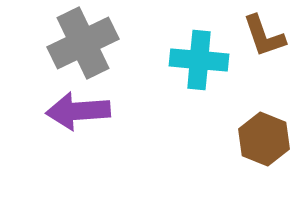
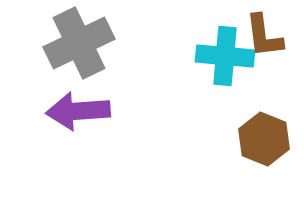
brown L-shape: rotated 12 degrees clockwise
gray cross: moved 4 px left
cyan cross: moved 26 px right, 4 px up
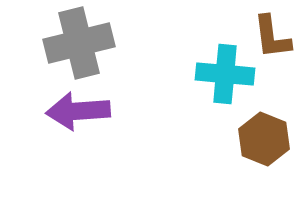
brown L-shape: moved 8 px right, 1 px down
gray cross: rotated 12 degrees clockwise
cyan cross: moved 18 px down
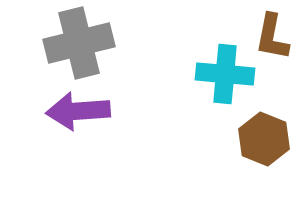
brown L-shape: rotated 18 degrees clockwise
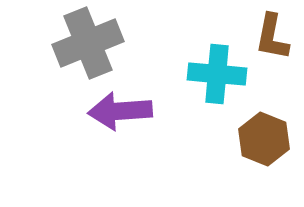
gray cross: moved 9 px right; rotated 8 degrees counterclockwise
cyan cross: moved 8 px left
purple arrow: moved 42 px right
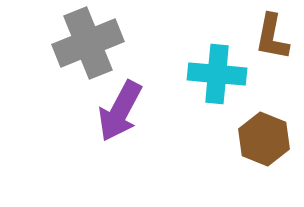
purple arrow: rotated 58 degrees counterclockwise
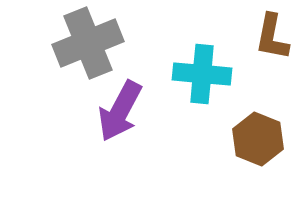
cyan cross: moved 15 px left
brown hexagon: moved 6 px left
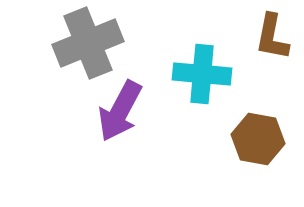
brown hexagon: rotated 12 degrees counterclockwise
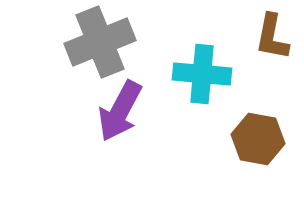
gray cross: moved 12 px right, 1 px up
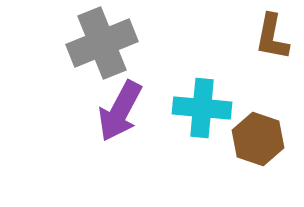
gray cross: moved 2 px right, 1 px down
cyan cross: moved 34 px down
brown hexagon: rotated 9 degrees clockwise
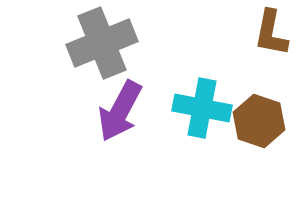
brown L-shape: moved 1 px left, 4 px up
cyan cross: rotated 6 degrees clockwise
brown hexagon: moved 1 px right, 18 px up
